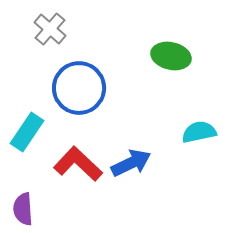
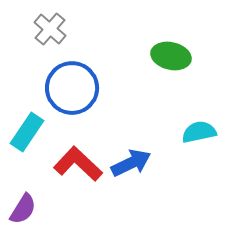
blue circle: moved 7 px left
purple semicircle: rotated 144 degrees counterclockwise
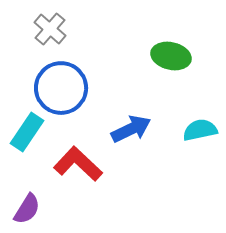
blue circle: moved 11 px left
cyan semicircle: moved 1 px right, 2 px up
blue arrow: moved 34 px up
purple semicircle: moved 4 px right
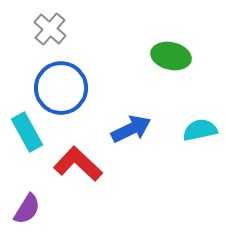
cyan rectangle: rotated 63 degrees counterclockwise
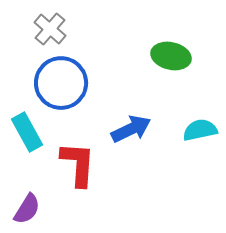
blue circle: moved 5 px up
red L-shape: rotated 51 degrees clockwise
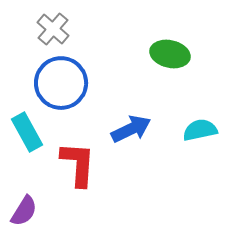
gray cross: moved 3 px right
green ellipse: moved 1 px left, 2 px up
purple semicircle: moved 3 px left, 2 px down
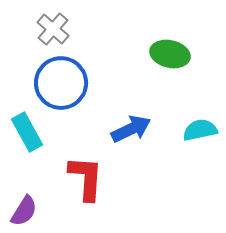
red L-shape: moved 8 px right, 14 px down
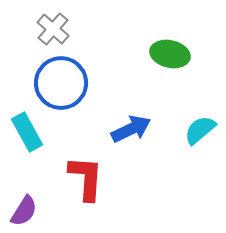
cyan semicircle: rotated 28 degrees counterclockwise
